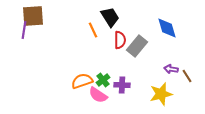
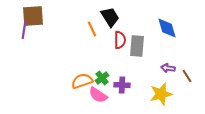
orange line: moved 1 px left, 1 px up
gray rectangle: rotated 35 degrees counterclockwise
purple arrow: moved 3 px left, 1 px up
green cross: moved 1 px left, 2 px up
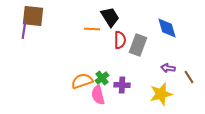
brown square: rotated 10 degrees clockwise
orange line: rotated 63 degrees counterclockwise
gray rectangle: moved 1 px right, 1 px up; rotated 15 degrees clockwise
brown line: moved 2 px right, 1 px down
pink semicircle: rotated 42 degrees clockwise
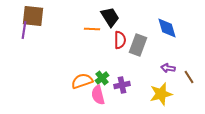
purple cross: rotated 14 degrees counterclockwise
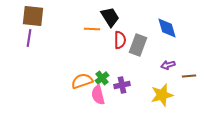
purple line: moved 5 px right, 8 px down
purple arrow: moved 3 px up; rotated 24 degrees counterclockwise
brown line: moved 1 px up; rotated 64 degrees counterclockwise
yellow star: moved 1 px right, 1 px down
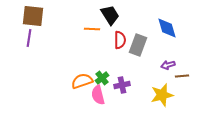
black trapezoid: moved 2 px up
brown line: moved 7 px left
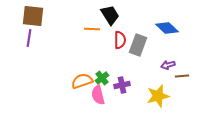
blue diamond: rotated 30 degrees counterclockwise
yellow star: moved 4 px left, 1 px down
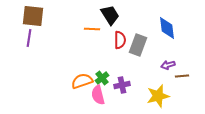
blue diamond: rotated 40 degrees clockwise
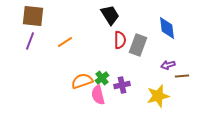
orange line: moved 27 px left, 13 px down; rotated 35 degrees counterclockwise
purple line: moved 1 px right, 3 px down; rotated 12 degrees clockwise
